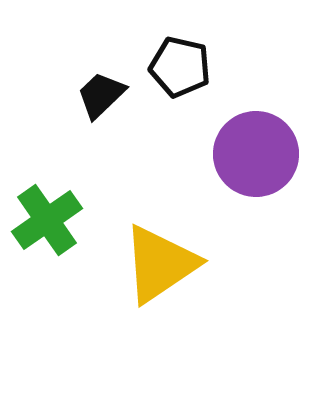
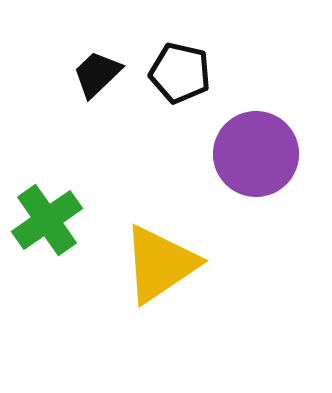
black pentagon: moved 6 px down
black trapezoid: moved 4 px left, 21 px up
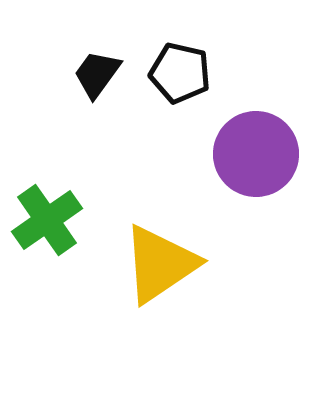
black trapezoid: rotated 10 degrees counterclockwise
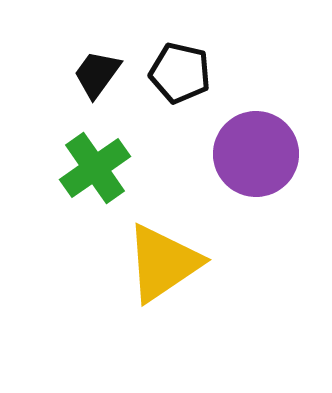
green cross: moved 48 px right, 52 px up
yellow triangle: moved 3 px right, 1 px up
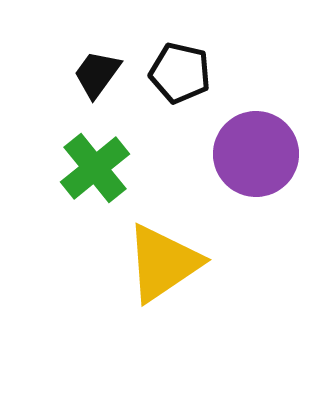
green cross: rotated 4 degrees counterclockwise
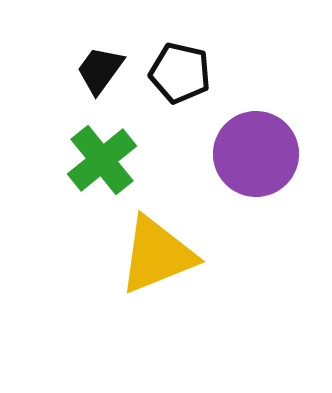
black trapezoid: moved 3 px right, 4 px up
green cross: moved 7 px right, 8 px up
yellow triangle: moved 6 px left, 8 px up; rotated 12 degrees clockwise
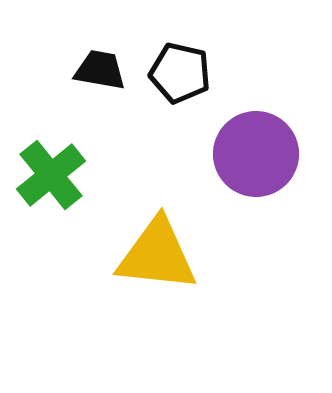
black trapezoid: rotated 64 degrees clockwise
green cross: moved 51 px left, 15 px down
yellow triangle: rotated 28 degrees clockwise
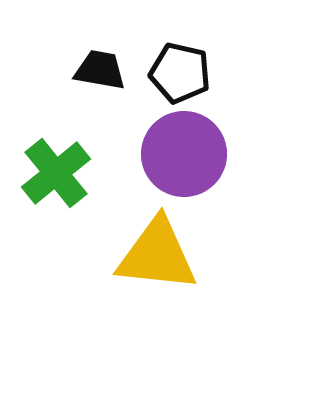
purple circle: moved 72 px left
green cross: moved 5 px right, 2 px up
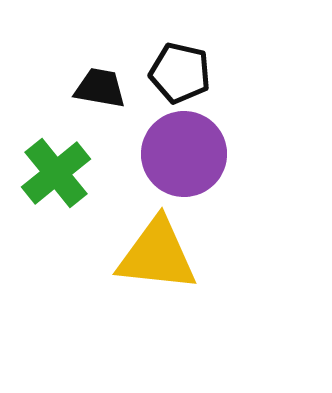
black trapezoid: moved 18 px down
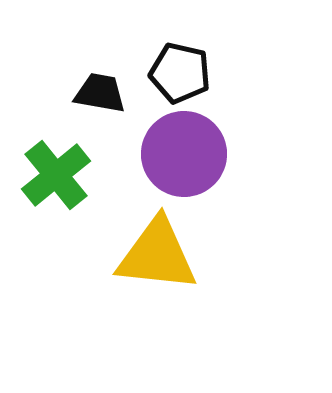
black trapezoid: moved 5 px down
green cross: moved 2 px down
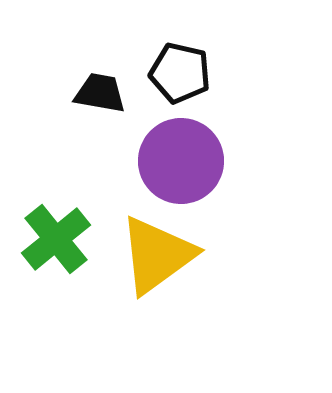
purple circle: moved 3 px left, 7 px down
green cross: moved 64 px down
yellow triangle: rotated 42 degrees counterclockwise
